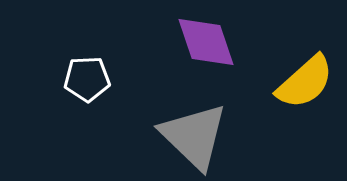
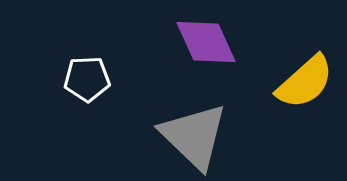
purple diamond: rotated 6 degrees counterclockwise
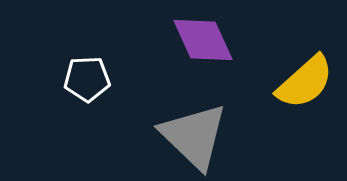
purple diamond: moved 3 px left, 2 px up
